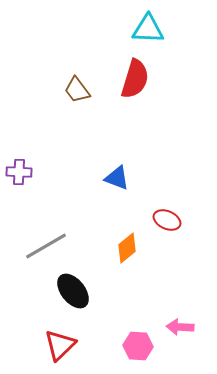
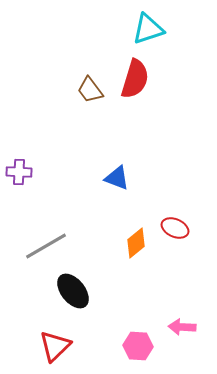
cyan triangle: rotated 20 degrees counterclockwise
brown trapezoid: moved 13 px right
red ellipse: moved 8 px right, 8 px down
orange diamond: moved 9 px right, 5 px up
pink arrow: moved 2 px right
red triangle: moved 5 px left, 1 px down
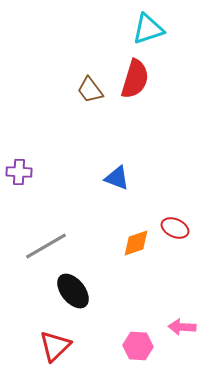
orange diamond: rotated 20 degrees clockwise
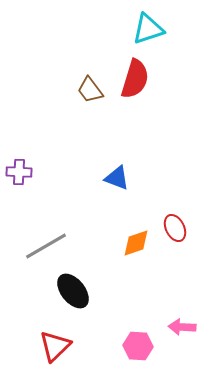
red ellipse: rotated 40 degrees clockwise
